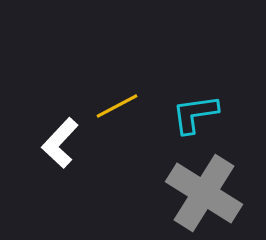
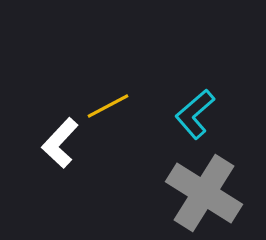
yellow line: moved 9 px left
cyan L-shape: rotated 33 degrees counterclockwise
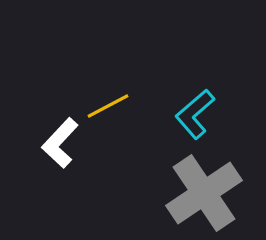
gray cross: rotated 24 degrees clockwise
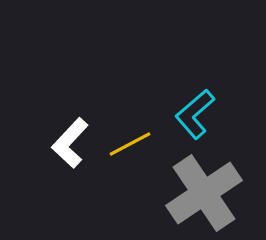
yellow line: moved 22 px right, 38 px down
white L-shape: moved 10 px right
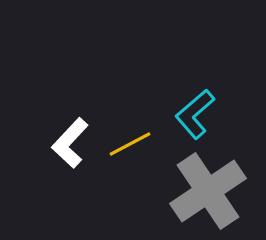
gray cross: moved 4 px right, 2 px up
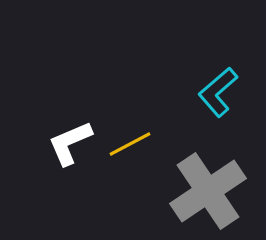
cyan L-shape: moved 23 px right, 22 px up
white L-shape: rotated 24 degrees clockwise
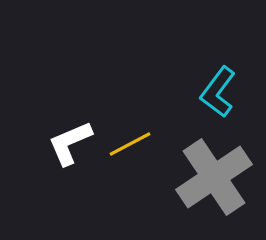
cyan L-shape: rotated 12 degrees counterclockwise
gray cross: moved 6 px right, 14 px up
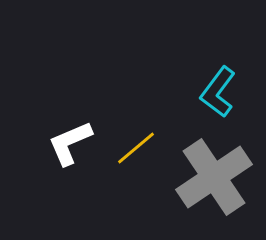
yellow line: moved 6 px right, 4 px down; rotated 12 degrees counterclockwise
